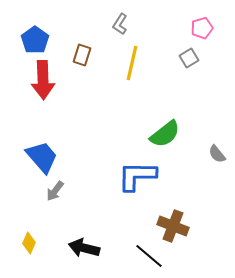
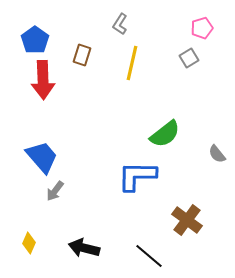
brown cross: moved 14 px right, 6 px up; rotated 16 degrees clockwise
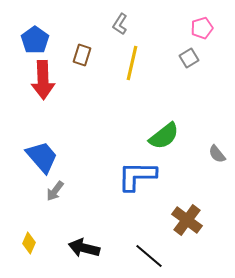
green semicircle: moved 1 px left, 2 px down
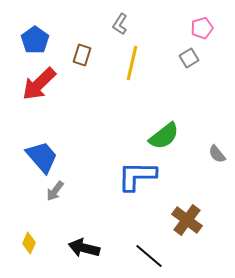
red arrow: moved 4 px left, 4 px down; rotated 48 degrees clockwise
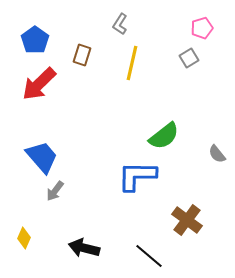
yellow diamond: moved 5 px left, 5 px up
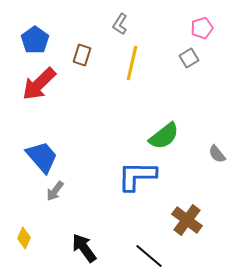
black arrow: rotated 40 degrees clockwise
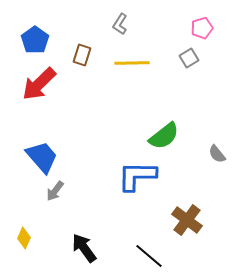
yellow line: rotated 76 degrees clockwise
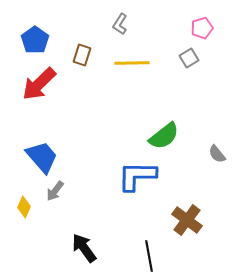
yellow diamond: moved 31 px up
black line: rotated 40 degrees clockwise
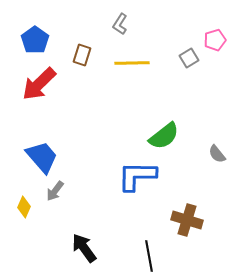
pink pentagon: moved 13 px right, 12 px down
brown cross: rotated 20 degrees counterclockwise
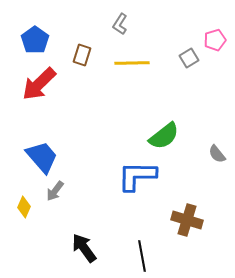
black line: moved 7 px left
